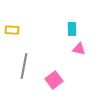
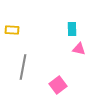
gray line: moved 1 px left, 1 px down
pink square: moved 4 px right, 5 px down
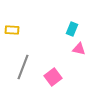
cyan rectangle: rotated 24 degrees clockwise
gray line: rotated 10 degrees clockwise
pink square: moved 5 px left, 8 px up
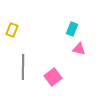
yellow rectangle: rotated 72 degrees counterclockwise
gray line: rotated 20 degrees counterclockwise
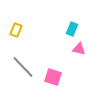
yellow rectangle: moved 4 px right
gray line: rotated 45 degrees counterclockwise
pink square: rotated 36 degrees counterclockwise
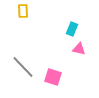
yellow rectangle: moved 7 px right, 19 px up; rotated 24 degrees counterclockwise
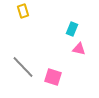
yellow rectangle: rotated 16 degrees counterclockwise
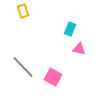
cyan rectangle: moved 2 px left
pink square: rotated 12 degrees clockwise
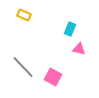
yellow rectangle: moved 1 px right, 4 px down; rotated 48 degrees counterclockwise
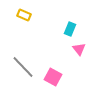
pink triangle: rotated 40 degrees clockwise
